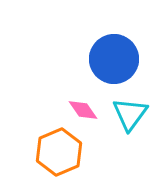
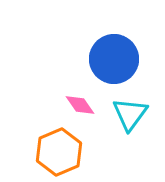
pink diamond: moved 3 px left, 5 px up
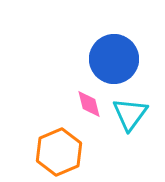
pink diamond: moved 9 px right, 1 px up; rotated 20 degrees clockwise
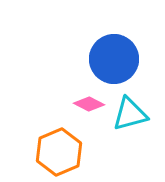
pink diamond: rotated 48 degrees counterclockwise
cyan triangle: rotated 39 degrees clockwise
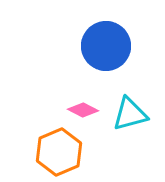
blue circle: moved 8 px left, 13 px up
pink diamond: moved 6 px left, 6 px down
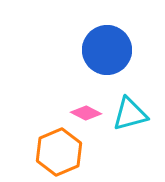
blue circle: moved 1 px right, 4 px down
pink diamond: moved 3 px right, 3 px down
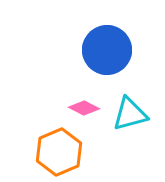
pink diamond: moved 2 px left, 5 px up
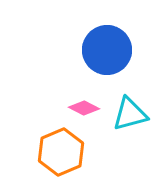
orange hexagon: moved 2 px right
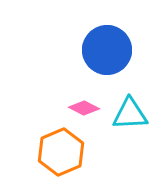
cyan triangle: rotated 12 degrees clockwise
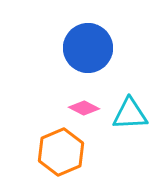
blue circle: moved 19 px left, 2 px up
